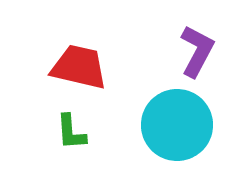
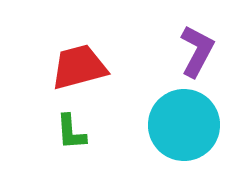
red trapezoid: rotated 28 degrees counterclockwise
cyan circle: moved 7 px right
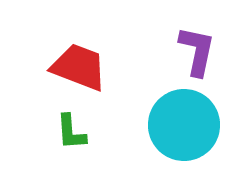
purple L-shape: rotated 16 degrees counterclockwise
red trapezoid: rotated 36 degrees clockwise
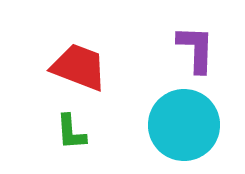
purple L-shape: moved 1 px left, 2 px up; rotated 10 degrees counterclockwise
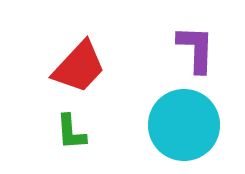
red trapezoid: rotated 112 degrees clockwise
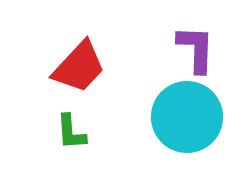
cyan circle: moved 3 px right, 8 px up
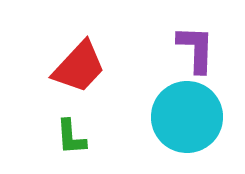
green L-shape: moved 5 px down
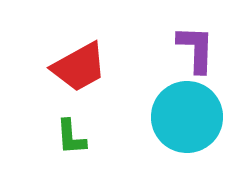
red trapezoid: rotated 18 degrees clockwise
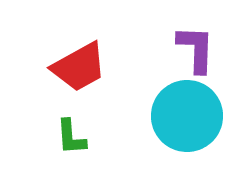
cyan circle: moved 1 px up
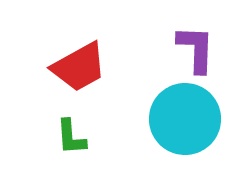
cyan circle: moved 2 px left, 3 px down
